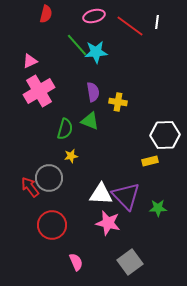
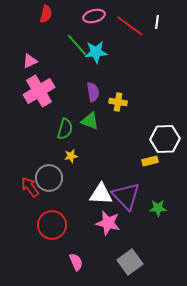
white hexagon: moved 4 px down
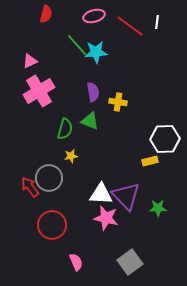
pink star: moved 2 px left, 5 px up
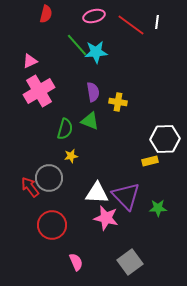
red line: moved 1 px right, 1 px up
white triangle: moved 4 px left, 1 px up
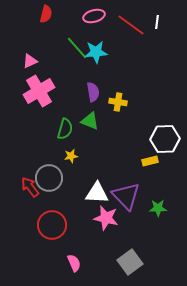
green line: moved 3 px down
pink semicircle: moved 2 px left, 1 px down
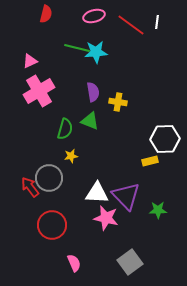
green line: rotated 35 degrees counterclockwise
green star: moved 2 px down
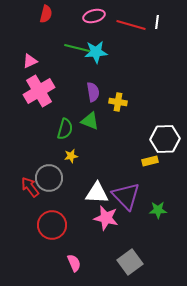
red line: rotated 20 degrees counterclockwise
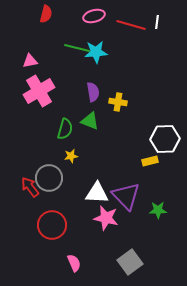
pink triangle: rotated 14 degrees clockwise
